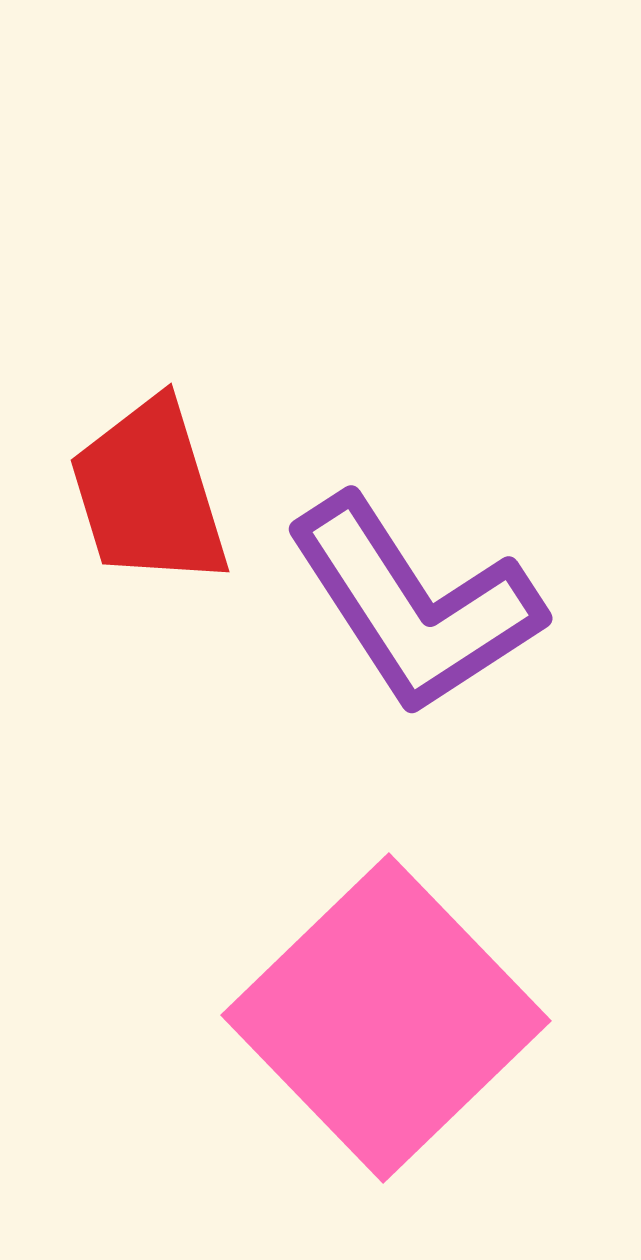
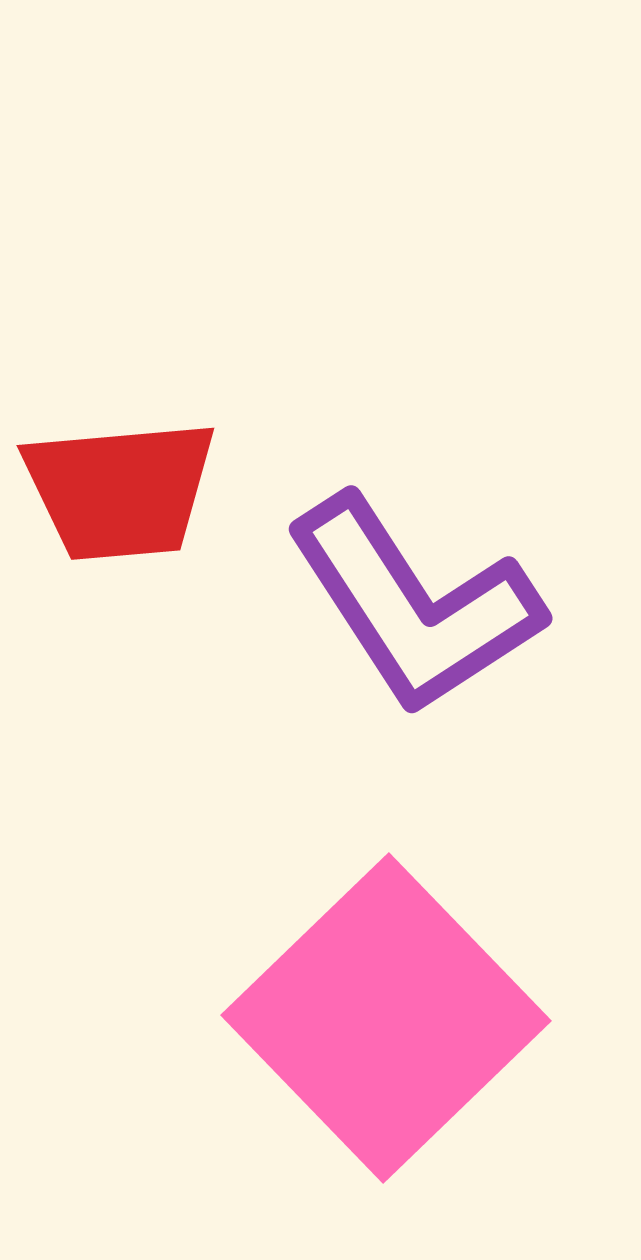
red trapezoid: moved 29 px left, 3 px up; rotated 78 degrees counterclockwise
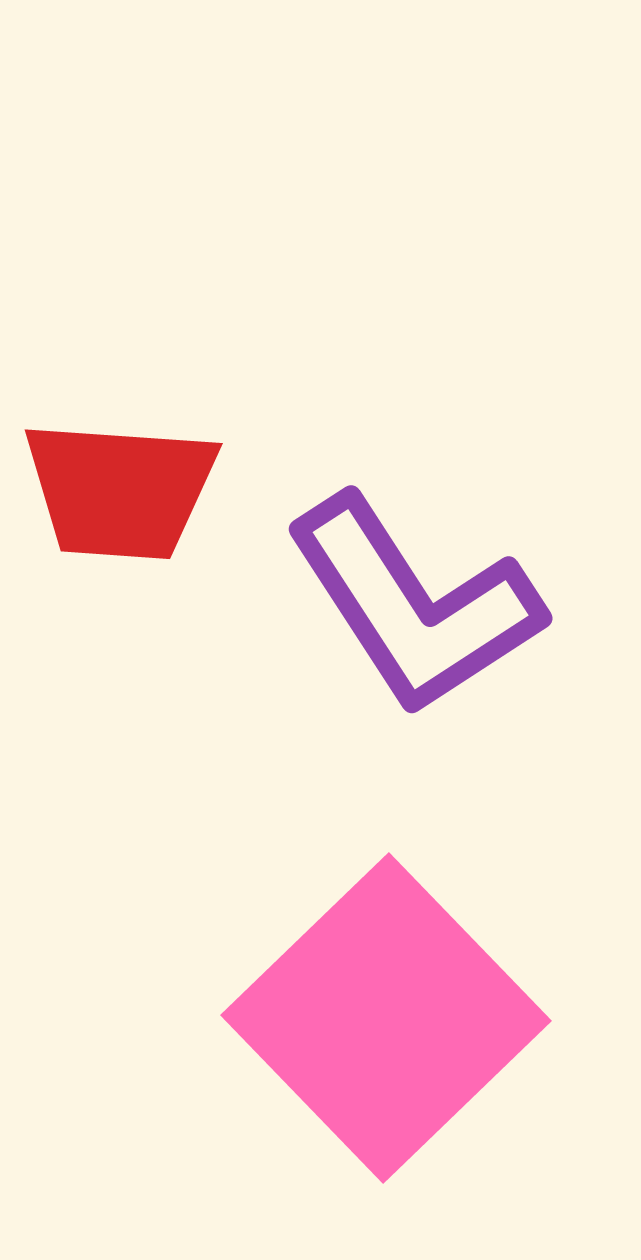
red trapezoid: rotated 9 degrees clockwise
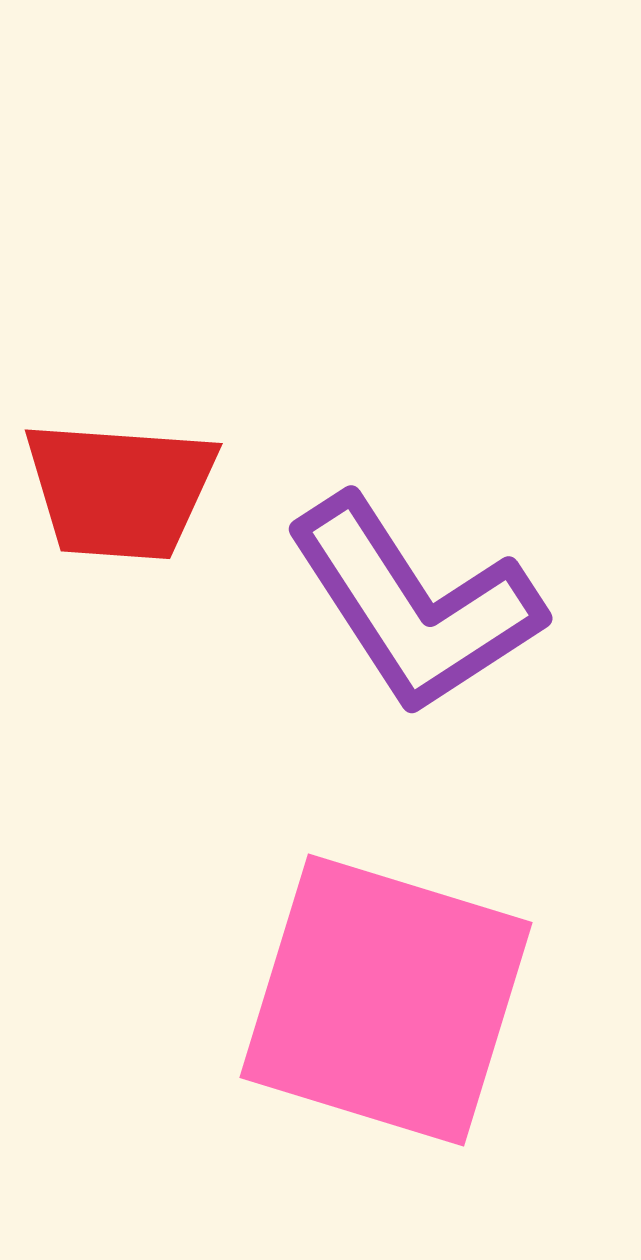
pink square: moved 18 px up; rotated 29 degrees counterclockwise
